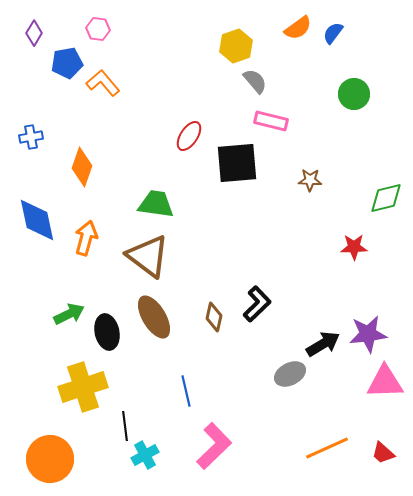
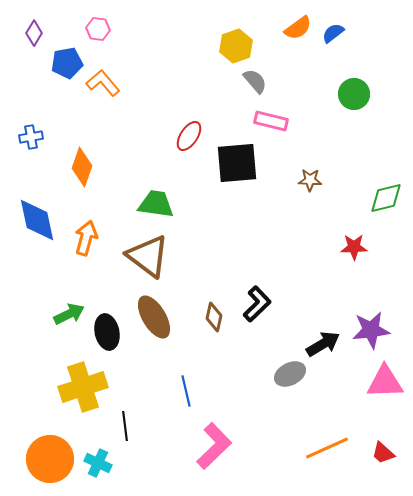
blue semicircle: rotated 15 degrees clockwise
purple star: moved 3 px right, 4 px up
cyan cross: moved 47 px left, 8 px down; rotated 36 degrees counterclockwise
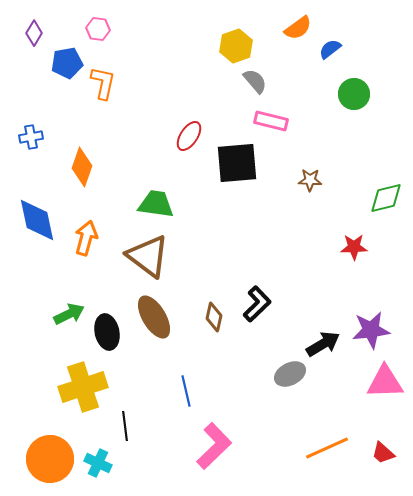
blue semicircle: moved 3 px left, 16 px down
orange L-shape: rotated 52 degrees clockwise
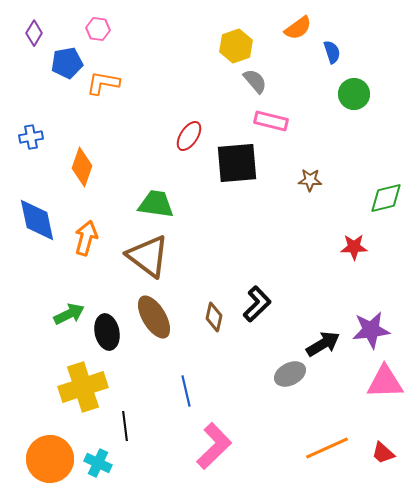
blue semicircle: moved 2 px right, 3 px down; rotated 110 degrees clockwise
orange L-shape: rotated 92 degrees counterclockwise
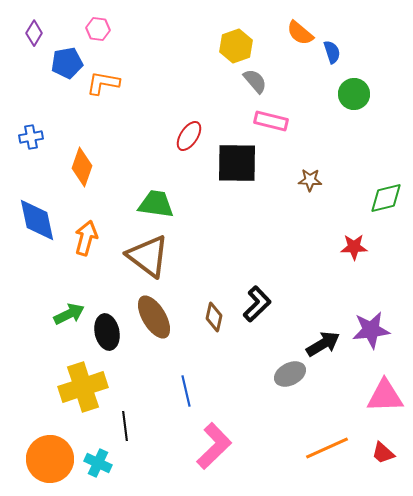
orange semicircle: moved 2 px right, 5 px down; rotated 76 degrees clockwise
black square: rotated 6 degrees clockwise
pink triangle: moved 14 px down
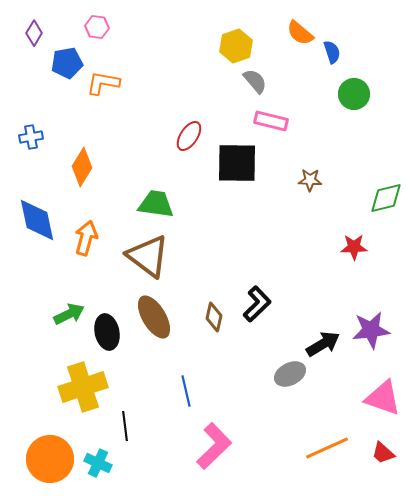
pink hexagon: moved 1 px left, 2 px up
orange diamond: rotated 12 degrees clockwise
pink triangle: moved 2 px left, 2 px down; rotated 21 degrees clockwise
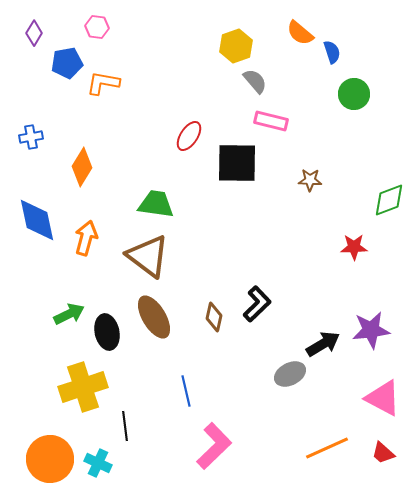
green diamond: moved 3 px right, 2 px down; rotated 6 degrees counterclockwise
pink triangle: rotated 9 degrees clockwise
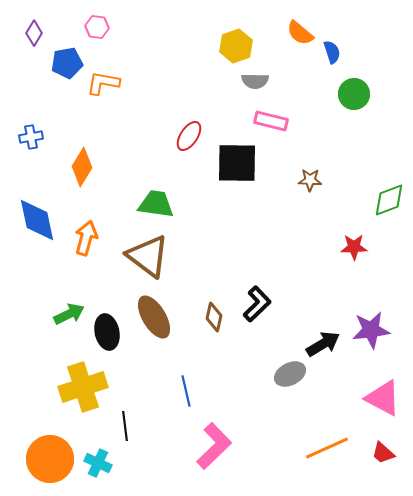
gray semicircle: rotated 132 degrees clockwise
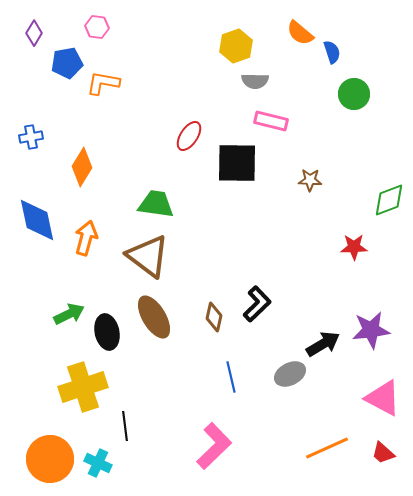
blue line: moved 45 px right, 14 px up
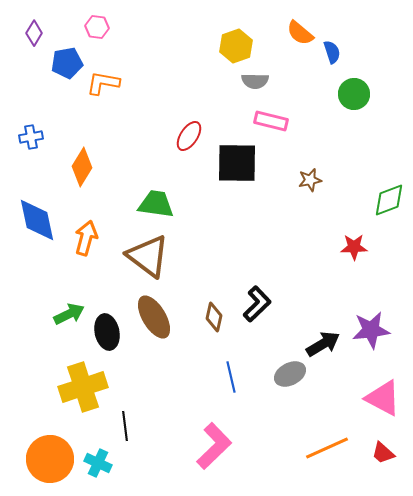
brown star: rotated 15 degrees counterclockwise
